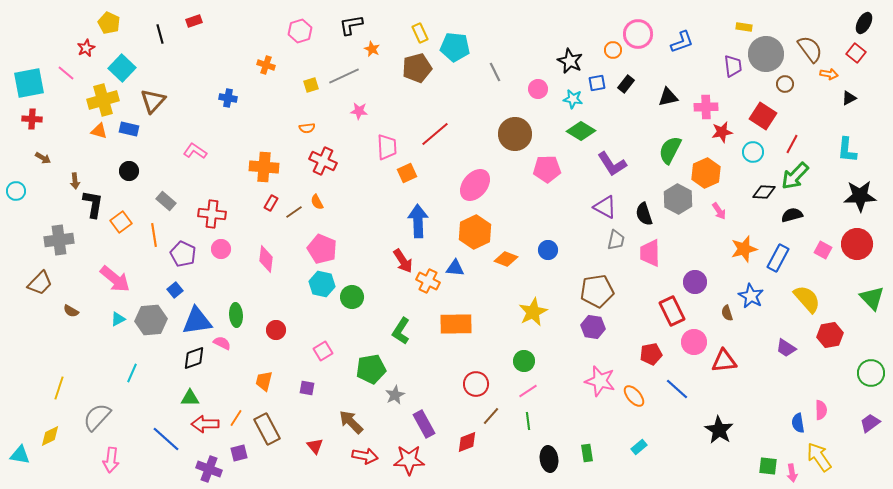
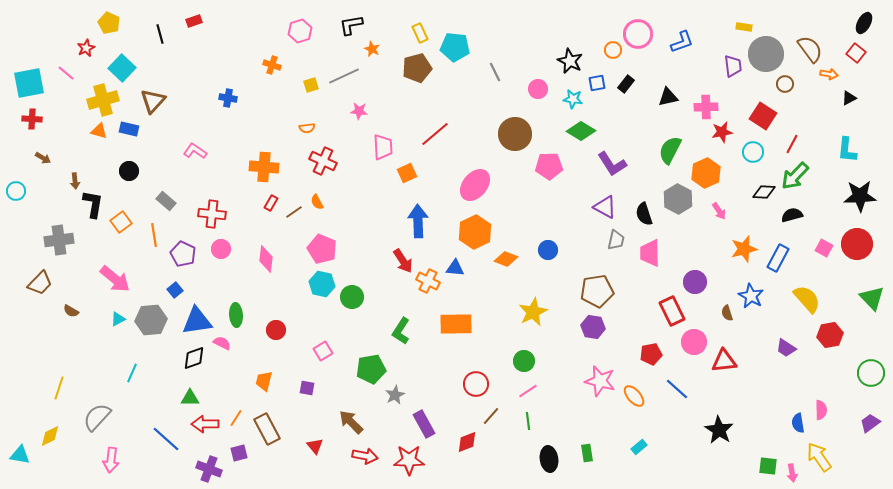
orange cross at (266, 65): moved 6 px right
pink trapezoid at (387, 147): moved 4 px left
pink pentagon at (547, 169): moved 2 px right, 3 px up
pink square at (823, 250): moved 1 px right, 2 px up
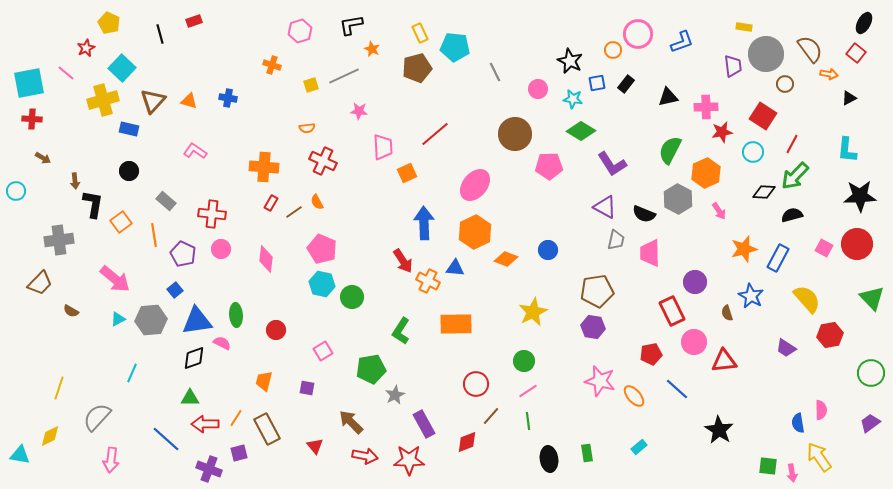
orange triangle at (99, 131): moved 90 px right, 30 px up
black semicircle at (644, 214): rotated 50 degrees counterclockwise
blue arrow at (418, 221): moved 6 px right, 2 px down
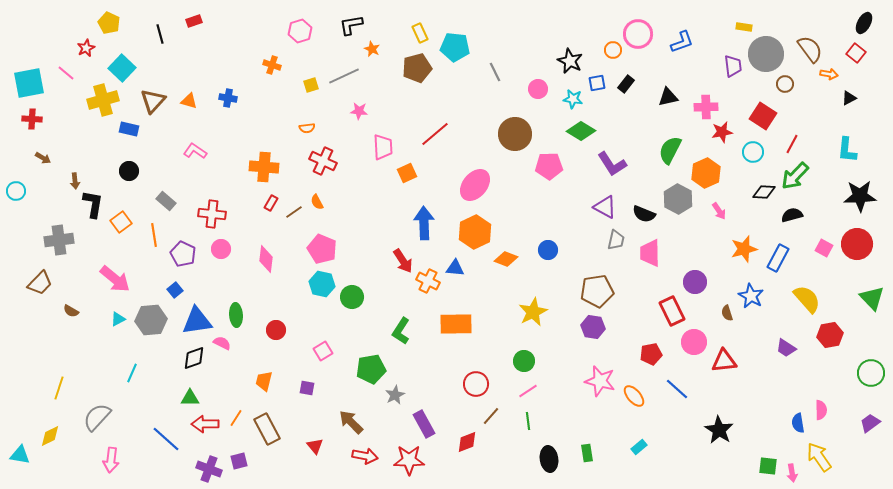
purple square at (239, 453): moved 8 px down
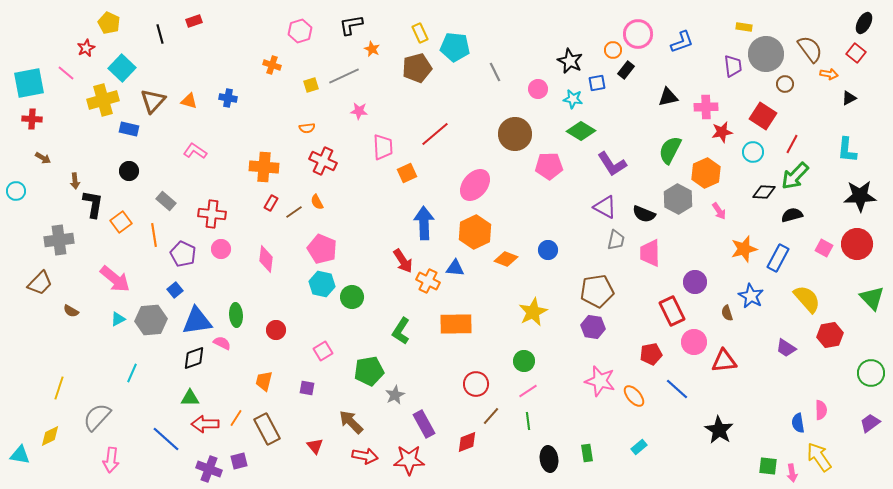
black rectangle at (626, 84): moved 14 px up
green pentagon at (371, 369): moved 2 px left, 2 px down
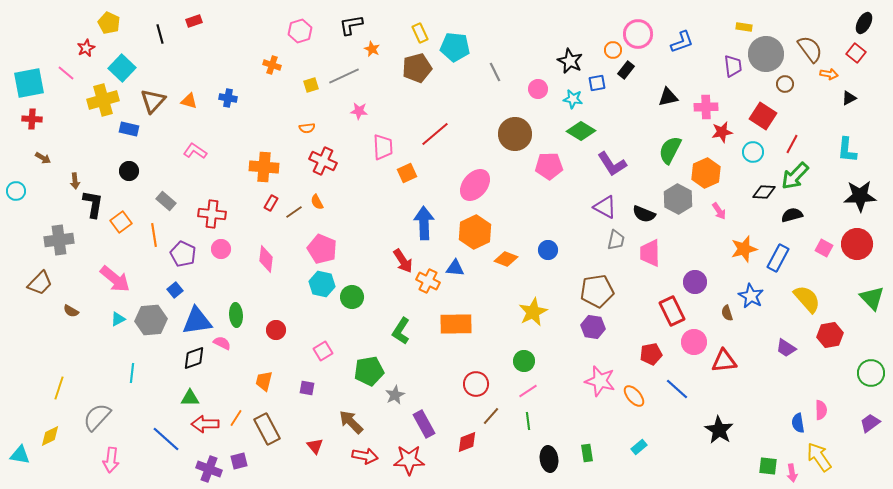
cyan line at (132, 373): rotated 18 degrees counterclockwise
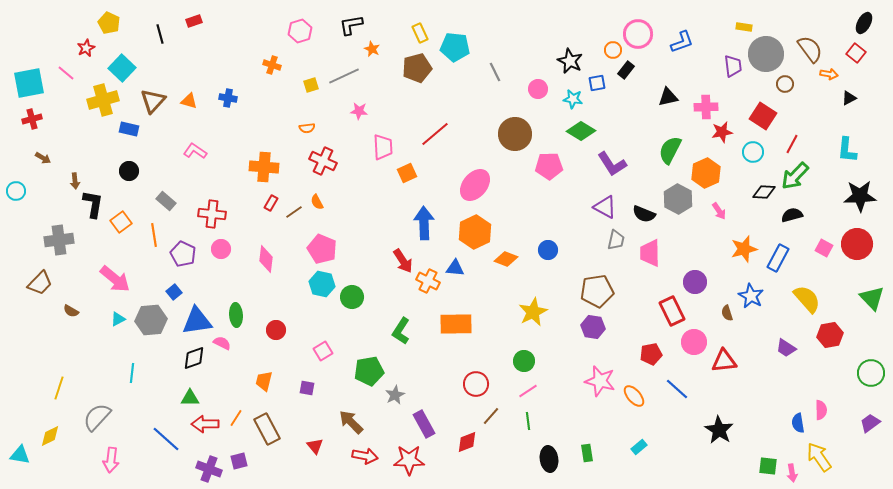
red cross at (32, 119): rotated 18 degrees counterclockwise
blue square at (175, 290): moved 1 px left, 2 px down
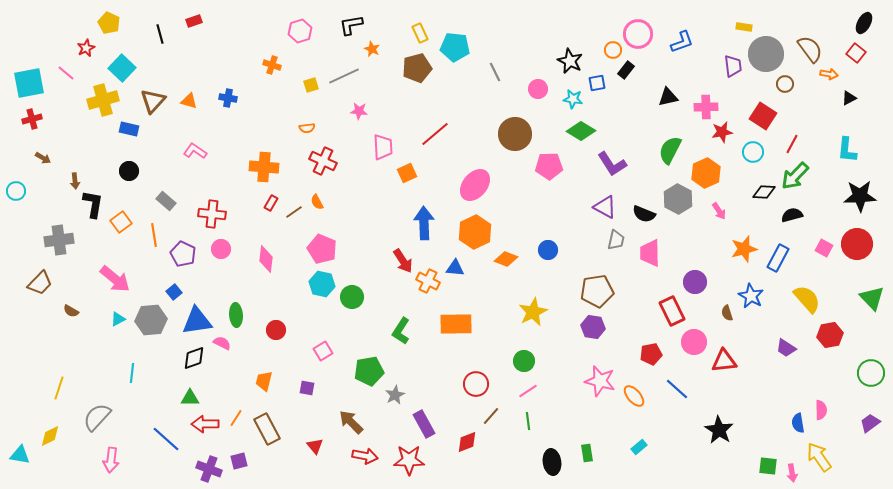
black ellipse at (549, 459): moved 3 px right, 3 px down
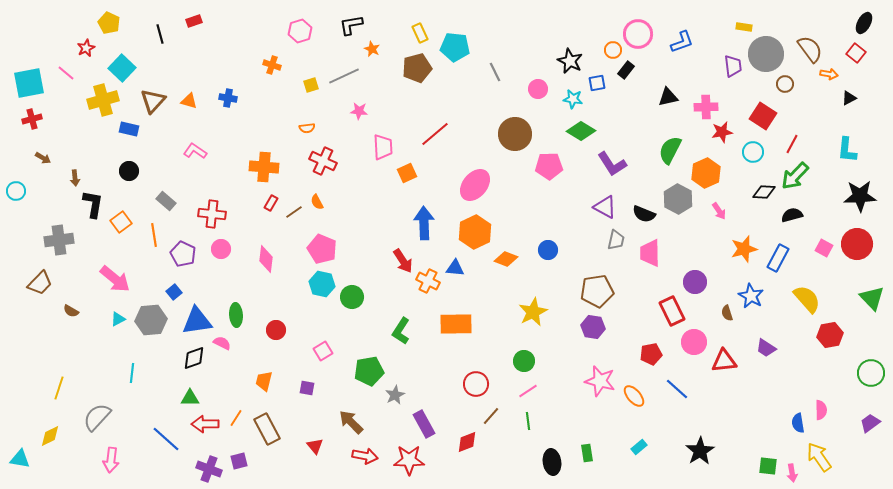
brown arrow at (75, 181): moved 3 px up
purple trapezoid at (786, 348): moved 20 px left
black star at (719, 430): moved 19 px left, 21 px down; rotated 8 degrees clockwise
cyan triangle at (20, 455): moved 4 px down
